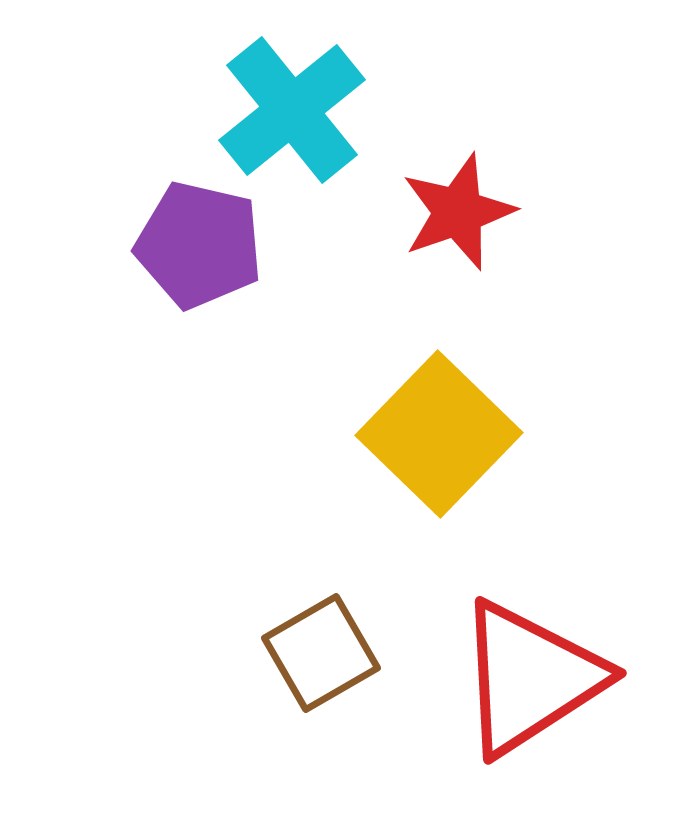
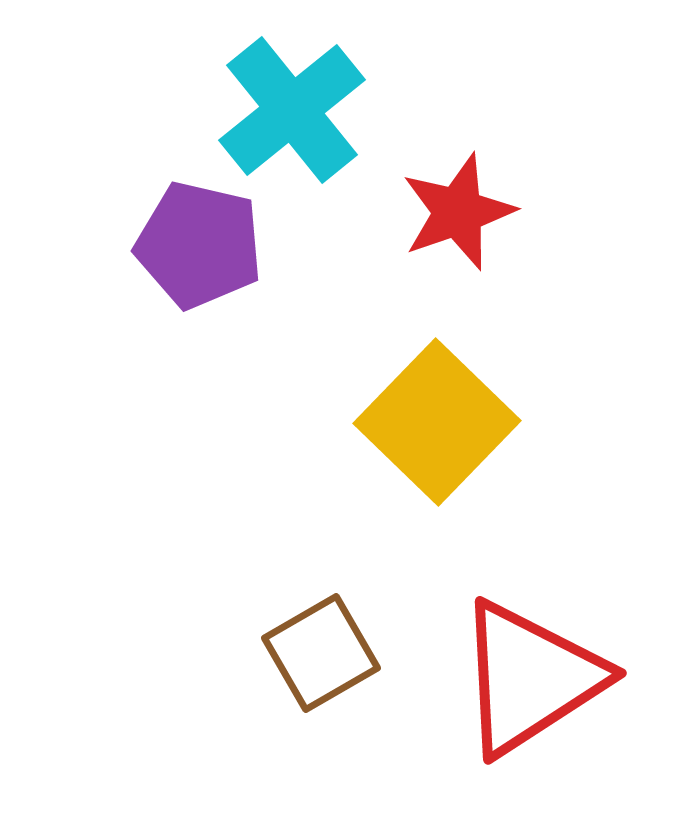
yellow square: moved 2 px left, 12 px up
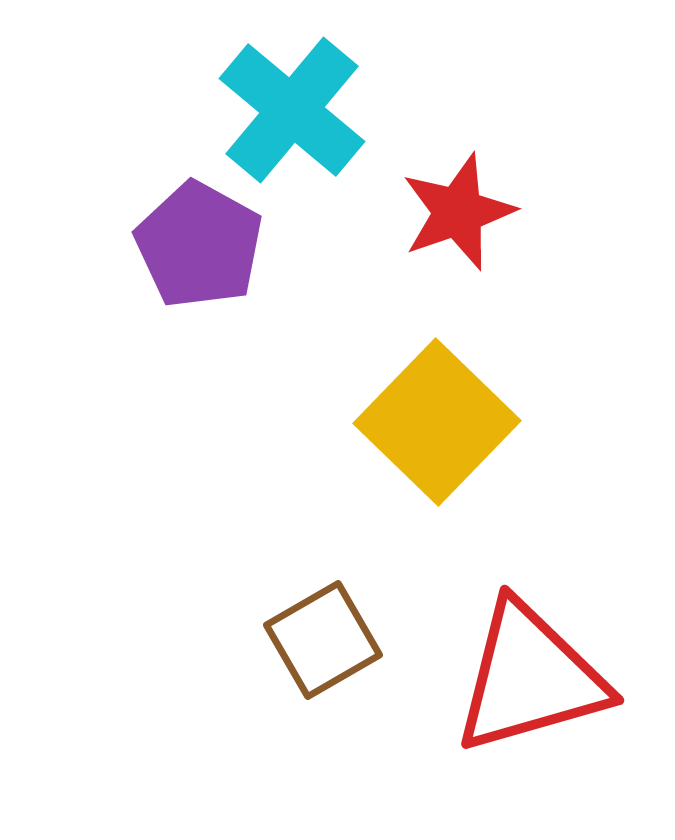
cyan cross: rotated 11 degrees counterclockwise
purple pentagon: rotated 16 degrees clockwise
brown square: moved 2 px right, 13 px up
red triangle: rotated 17 degrees clockwise
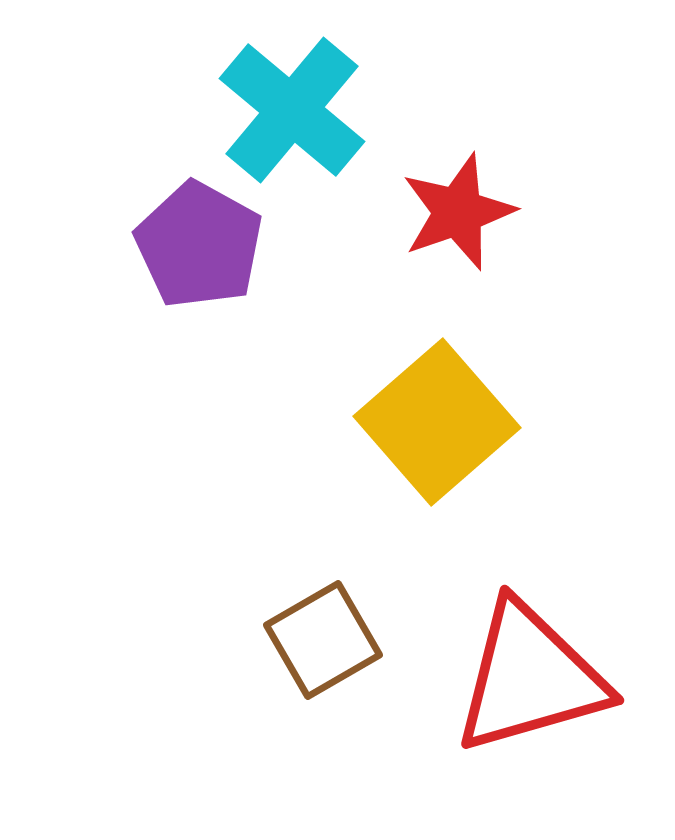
yellow square: rotated 5 degrees clockwise
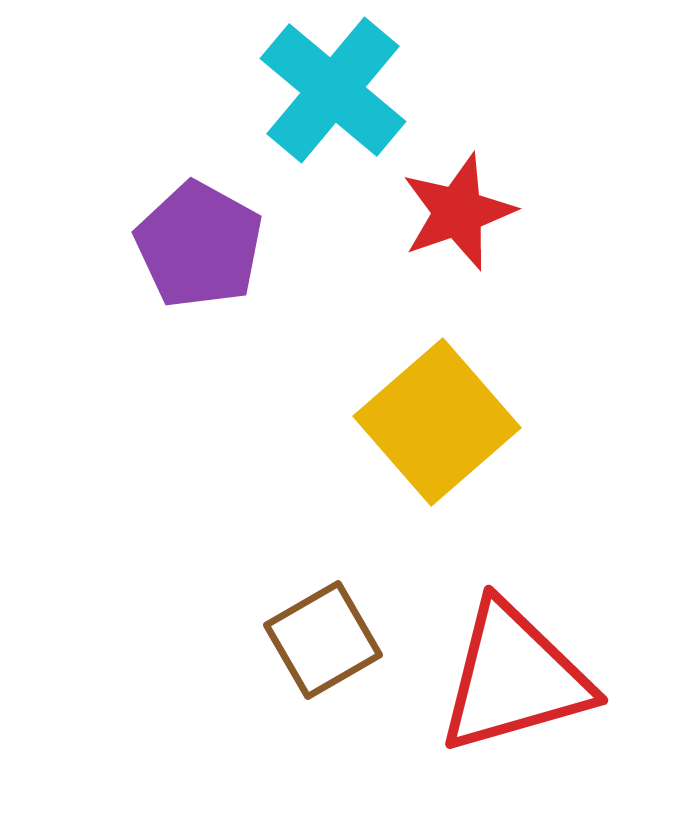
cyan cross: moved 41 px right, 20 px up
red triangle: moved 16 px left
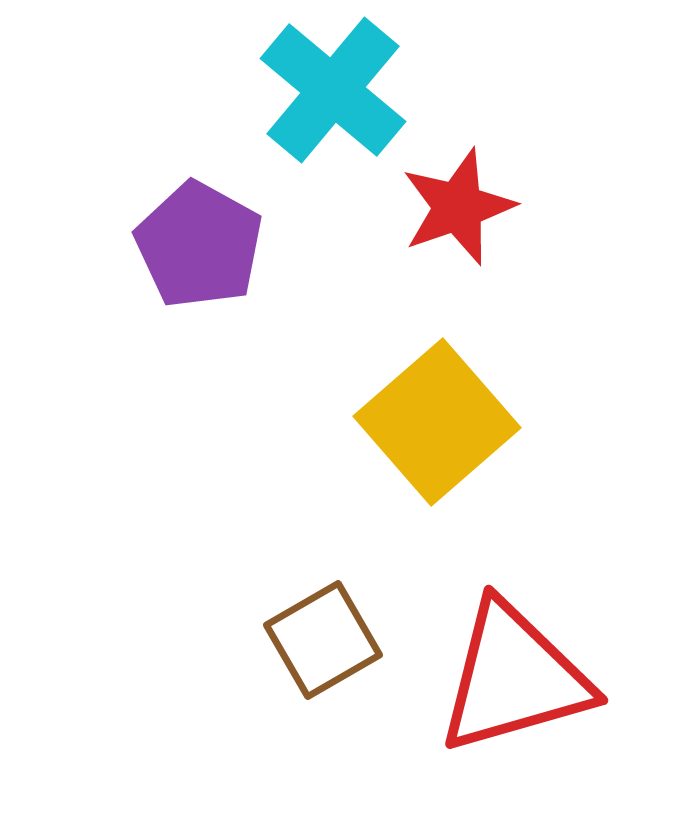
red star: moved 5 px up
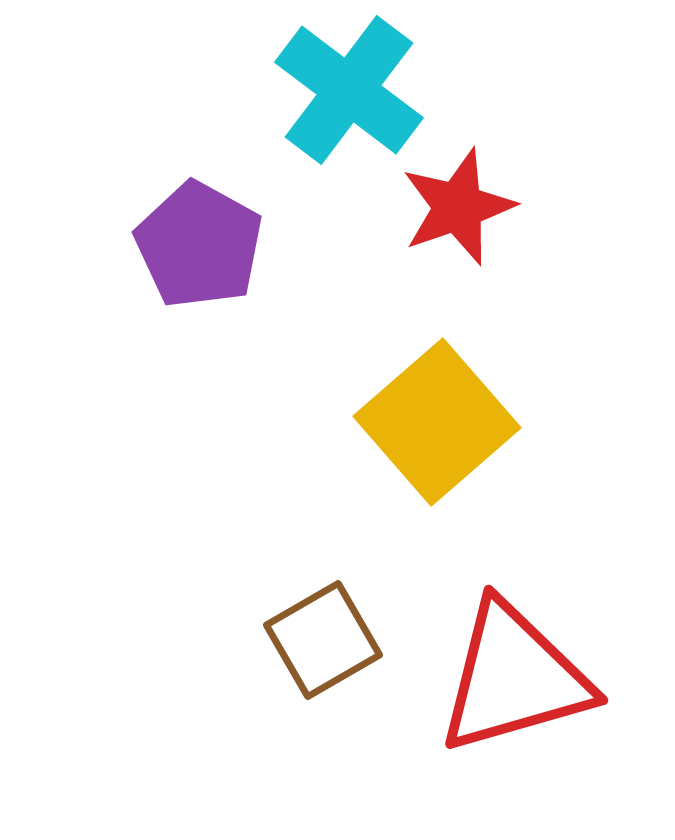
cyan cross: moved 16 px right; rotated 3 degrees counterclockwise
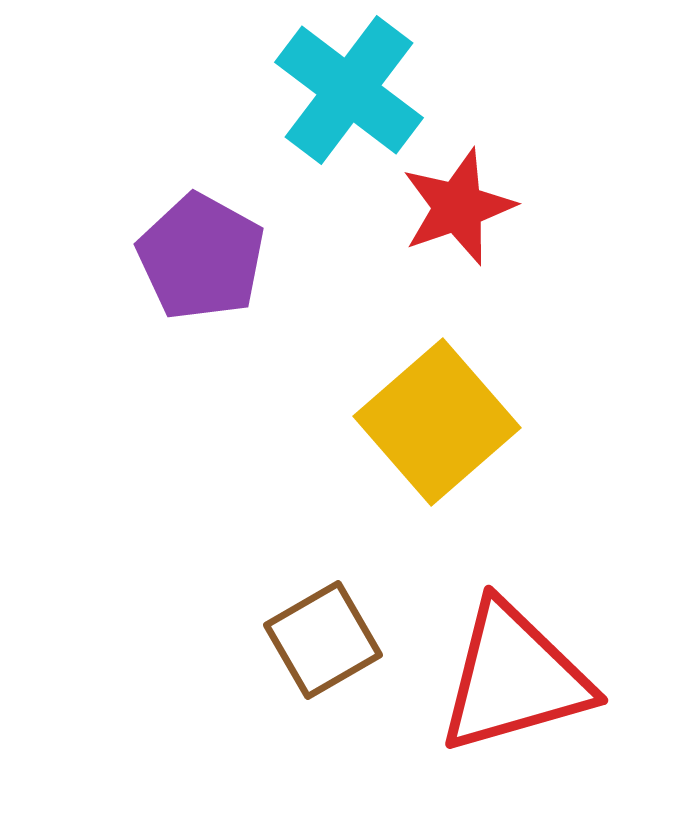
purple pentagon: moved 2 px right, 12 px down
